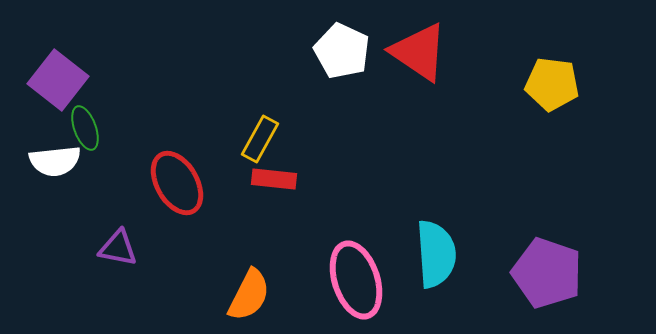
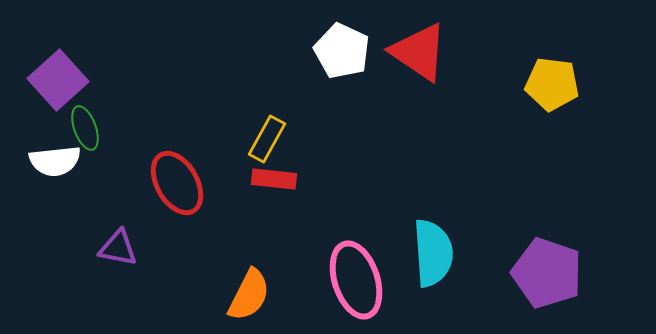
purple square: rotated 10 degrees clockwise
yellow rectangle: moved 7 px right
cyan semicircle: moved 3 px left, 1 px up
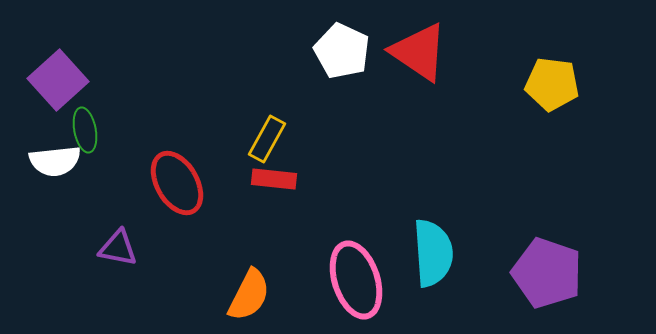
green ellipse: moved 2 px down; rotated 9 degrees clockwise
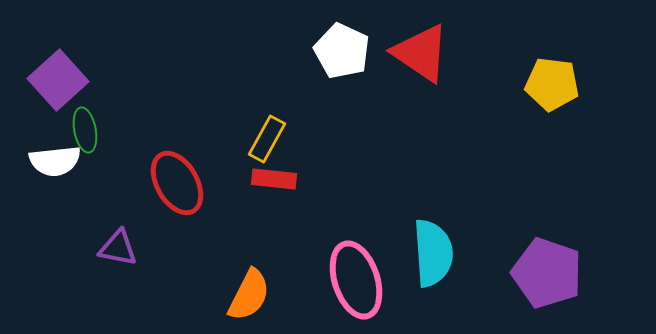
red triangle: moved 2 px right, 1 px down
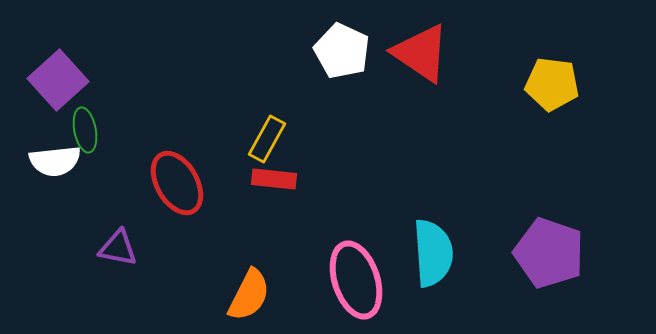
purple pentagon: moved 2 px right, 20 px up
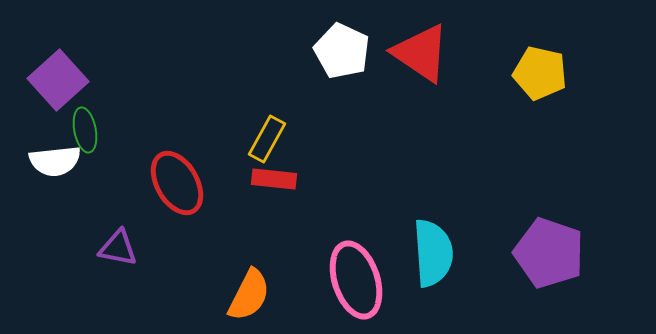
yellow pentagon: moved 12 px left, 11 px up; rotated 6 degrees clockwise
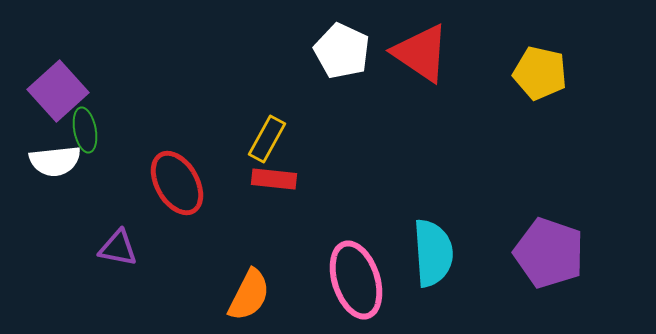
purple square: moved 11 px down
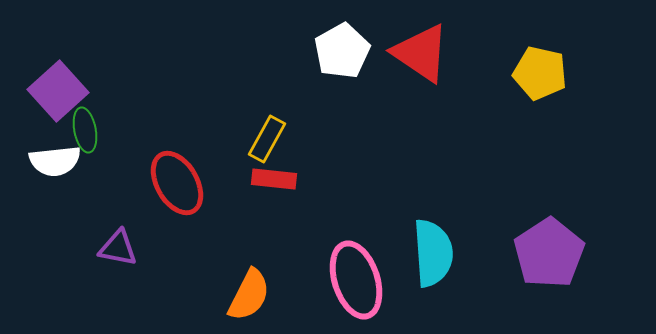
white pentagon: rotated 18 degrees clockwise
purple pentagon: rotated 20 degrees clockwise
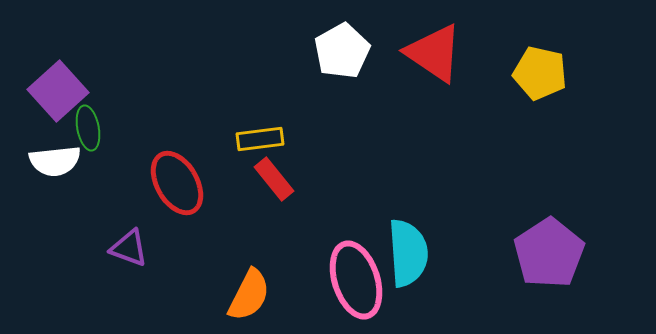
red triangle: moved 13 px right
green ellipse: moved 3 px right, 2 px up
yellow rectangle: moved 7 px left; rotated 54 degrees clockwise
red rectangle: rotated 45 degrees clockwise
purple triangle: moved 11 px right; rotated 9 degrees clockwise
cyan semicircle: moved 25 px left
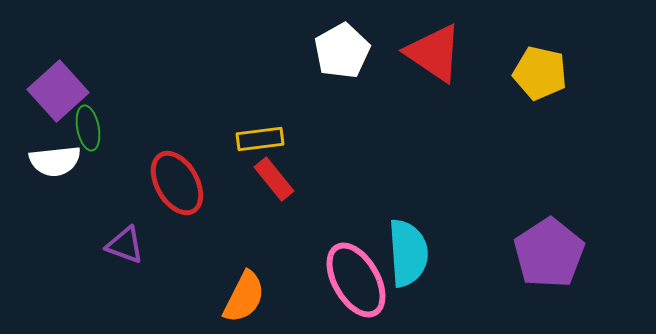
purple triangle: moved 4 px left, 3 px up
pink ellipse: rotated 12 degrees counterclockwise
orange semicircle: moved 5 px left, 2 px down
